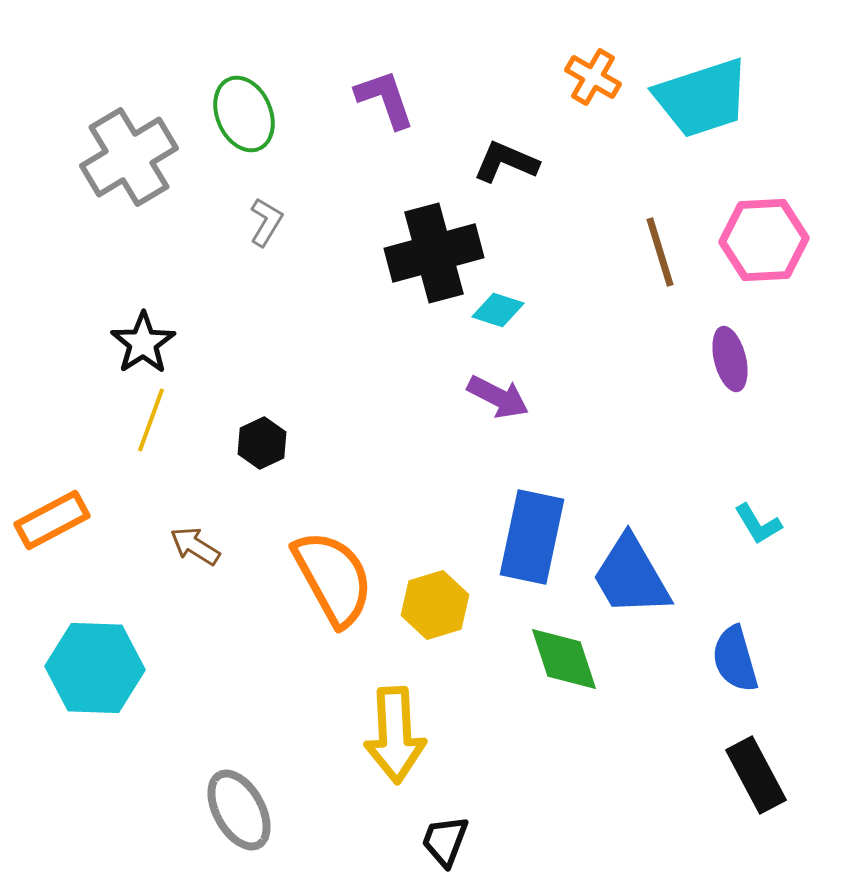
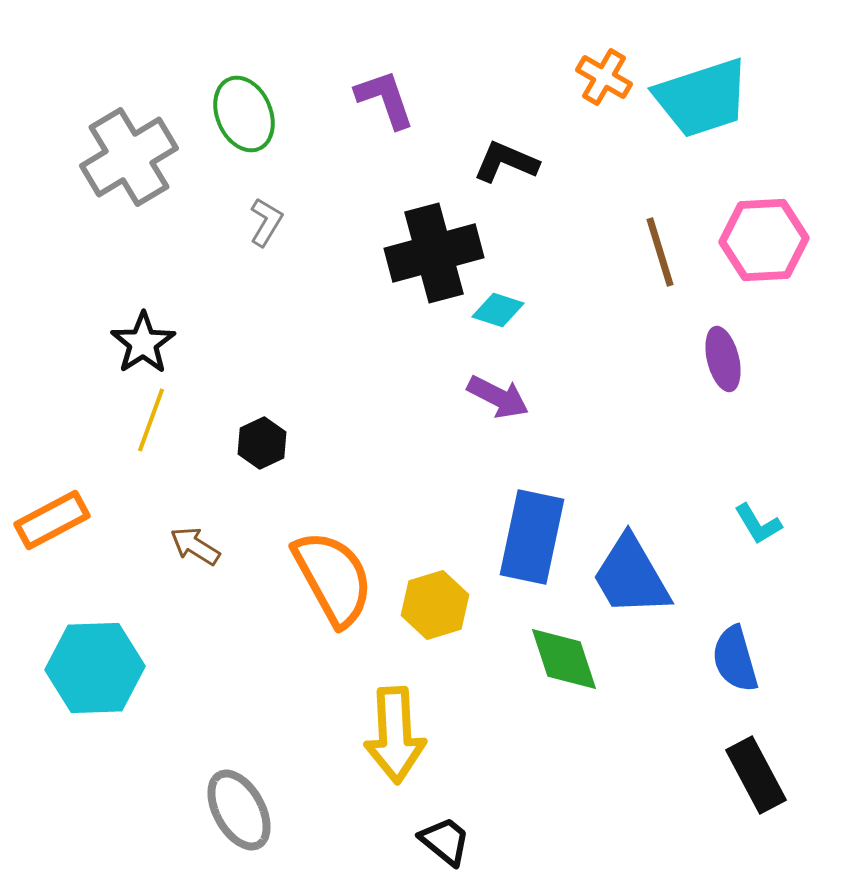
orange cross: moved 11 px right
purple ellipse: moved 7 px left
cyan hexagon: rotated 4 degrees counterclockwise
black trapezoid: rotated 108 degrees clockwise
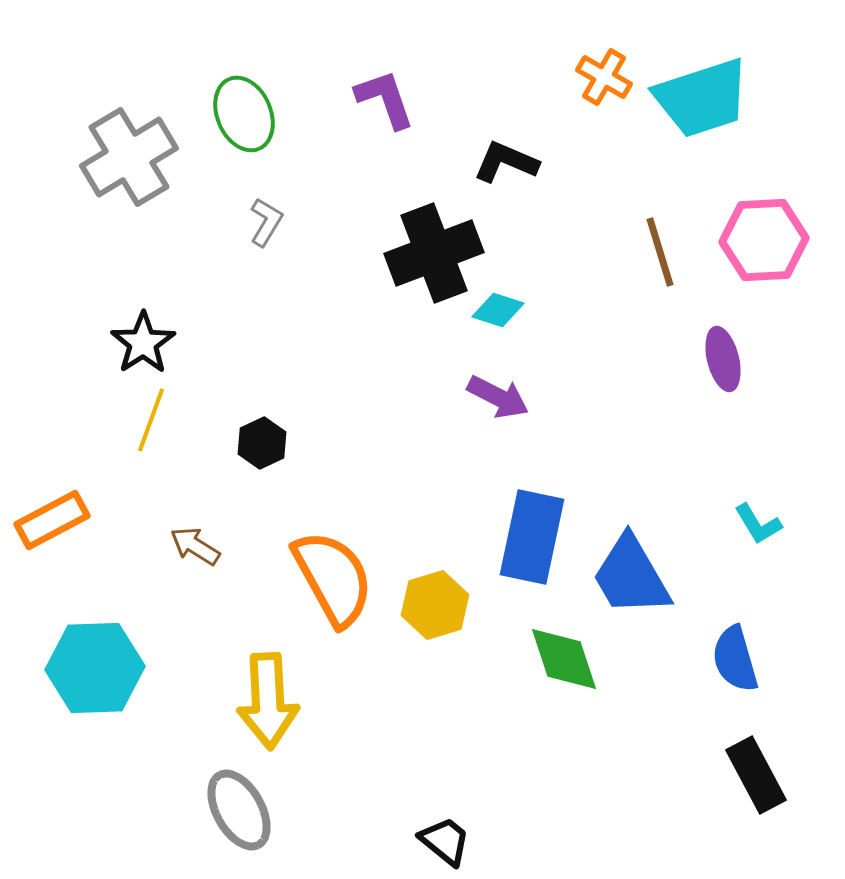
black cross: rotated 6 degrees counterclockwise
yellow arrow: moved 127 px left, 34 px up
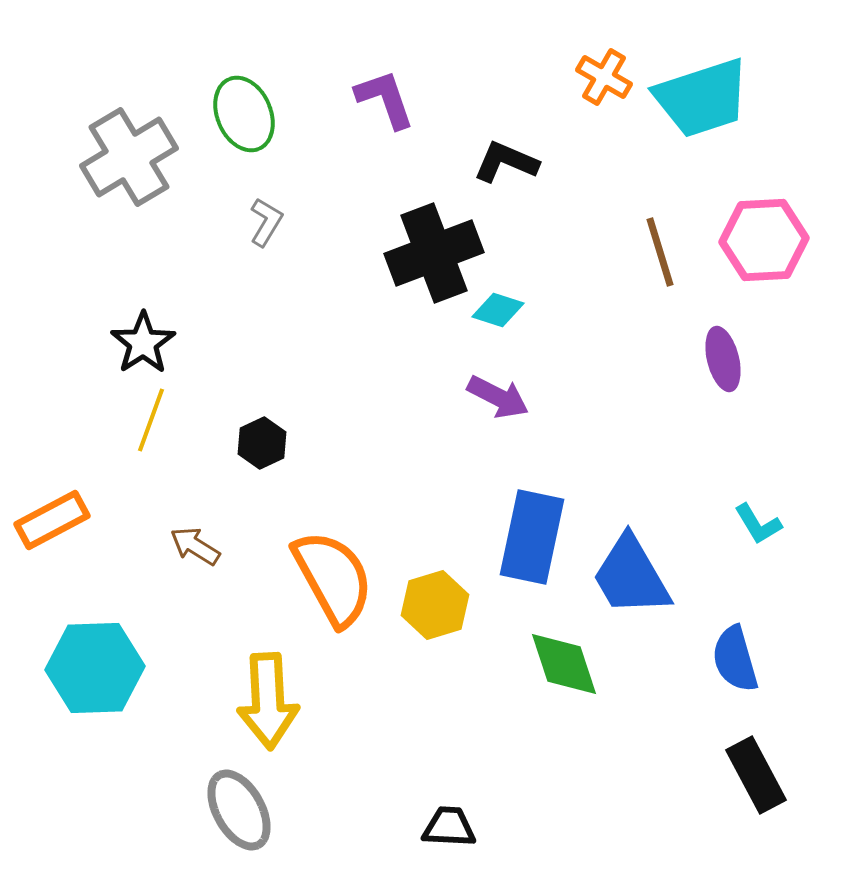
green diamond: moved 5 px down
black trapezoid: moved 4 px right, 14 px up; rotated 36 degrees counterclockwise
